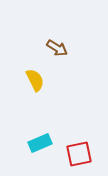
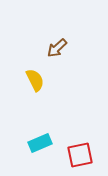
brown arrow: rotated 105 degrees clockwise
red square: moved 1 px right, 1 px down
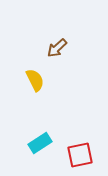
cyan rectangle: rotated 10 degrees counterclockwise
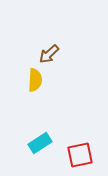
brown arrow: moved 8 px left, 6 px down
yellow semicircle: rotated 30 degrees clockwise
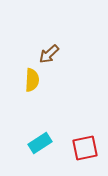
yellow semicircle: moved 3 px left
red square: moved 5 px right, 7 px up
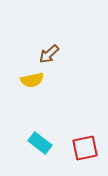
yellow semicircle: rotated 75 degrees clockwise
cyan rectangle: rotated 70 degrees clockwise
